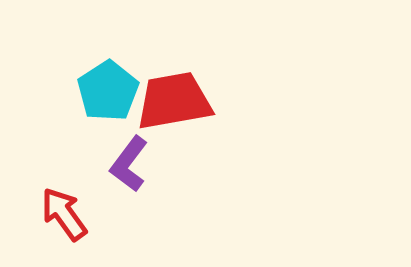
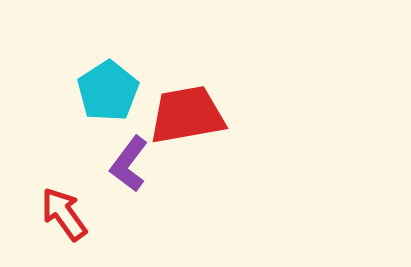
red trapezoid: moved 13 px right, 14 px down
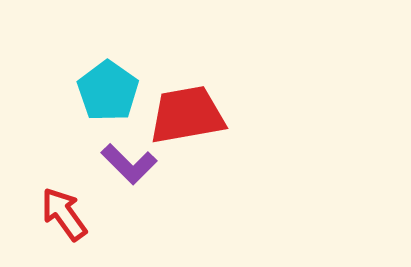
cyan pentagon: rotated 4 degrees counterclockwise
purple L-shape: rotated 82 degrees counterclockwise
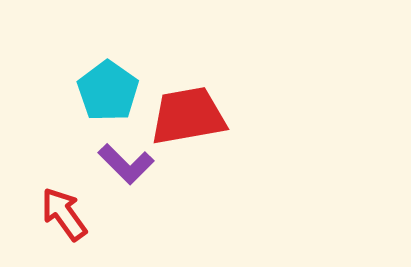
red trapezoid: moved 1 px right, 1 px down
purple L-shape: moved 3 px left
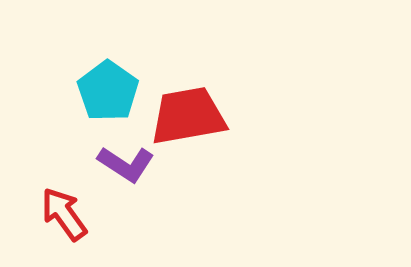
purple L-shape: rotated 12 degrees counterclockwise
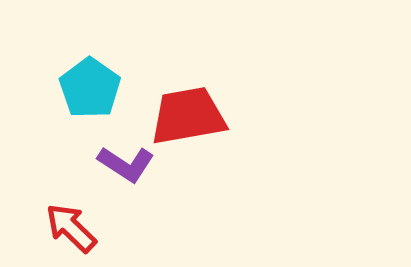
cyan pentagon: moved 18 px left, 3 px up
red arrow: moved 7 px right, 14 px down; rotated 10 degrees counterclockwise
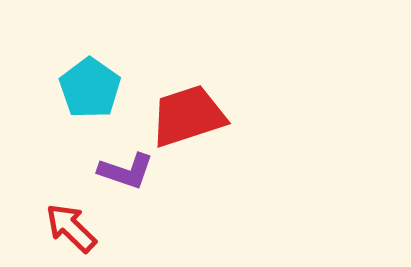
red trapezoid: rotated 8 degrees counterclockwise
purple L-shape: moved 7 px down; rotated 14 degrees counterclockwise
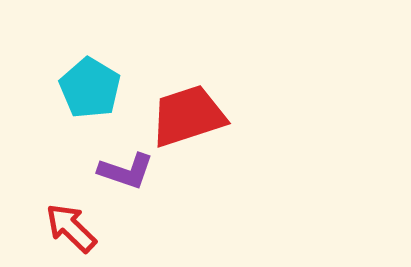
cyan pentagon: rotated 4 degrees counterclockwise
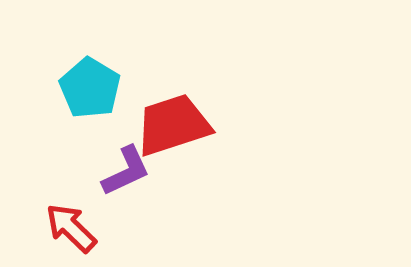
red trapezoid: moved 15 px left, 9 px down
purple L-shape: rotated 44 degrees counterclockwise
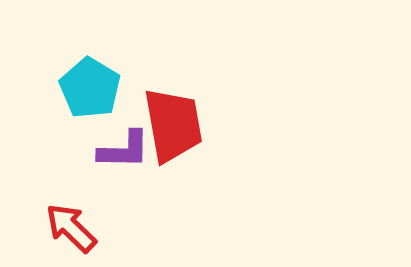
red trapezoid: rotated 98 degrees clockwise
purple L-shape: moved 2 px left, 21 px up; rotated 26 degrees clockwise
